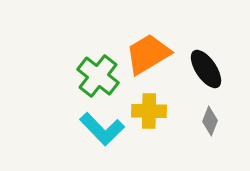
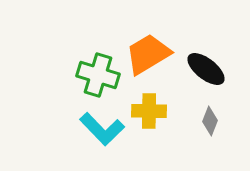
black ellipse: rotated 18 degrees counterclockwise
green cross: moved 1 px up; rotated 21 degrees counterclockwise
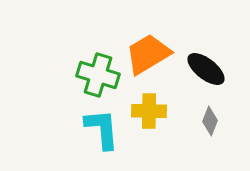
cyan L-shape: rotated 141 degrees counterclockwise
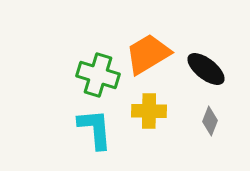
cyan L-shape: moved 7 px left
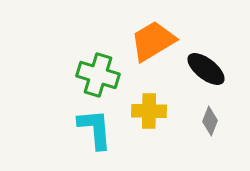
orange trapezoid: moved 5 px right, 13 px up
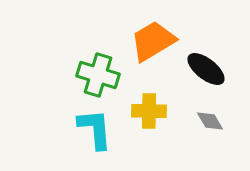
gray diamond: rotated 52 degrees counterclockwise
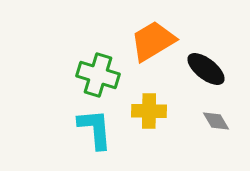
gray diamond: moved 6 px right
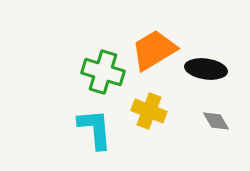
orange trapezoid: moved 1 px right, 9 px down
black ellipse: rotated 30 degrees counterclockwise
green cross: moved 5 px right, 3 px up
yellow cross: rotated 20 degrees clockwise
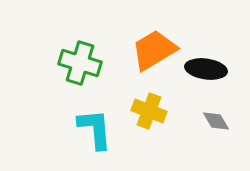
green cross: moved 23 px left, 9 px up
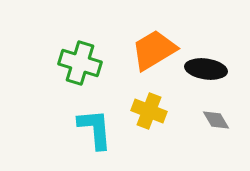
gray diamond: moved 1 px up
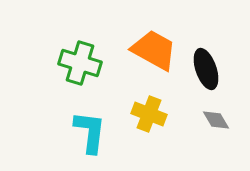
orange trapezoid: rotated 60 degrees clockwise
black ellipse: rotated 63 degrees clockwise
yellow cross: moved 3 px down
cyan L-shape: moved 5 px left, 3 px down; rotated 12 degrees clockwise
